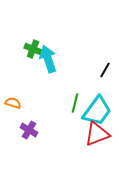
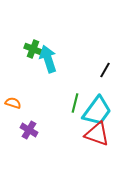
red triangle: rotated 40 degrees clockwise
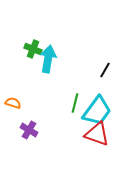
cyan arrow: rotated 28 degrees clockwise
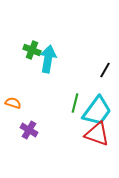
green cross: moved 1 px left, 1 px down
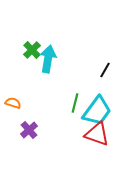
green cross: rotated 24 degrees clockwise
purple cross: rotated 18 degrees clockwise
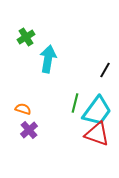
green cross: moved 6 px left, 13 px up; rotated 12 degrees clockwise
orange semicircle: moved 10 px right, 6 px down
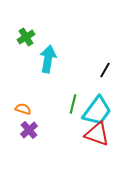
green line: moved 2 px left, 1 px down
